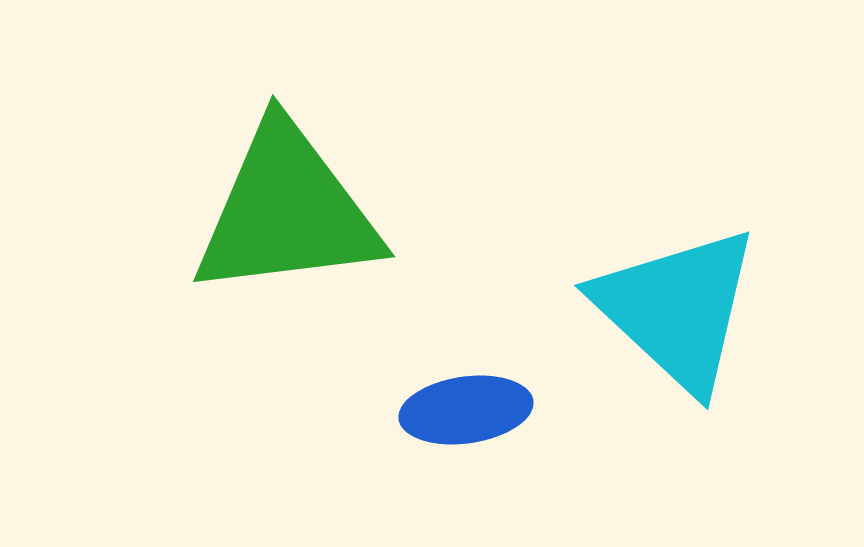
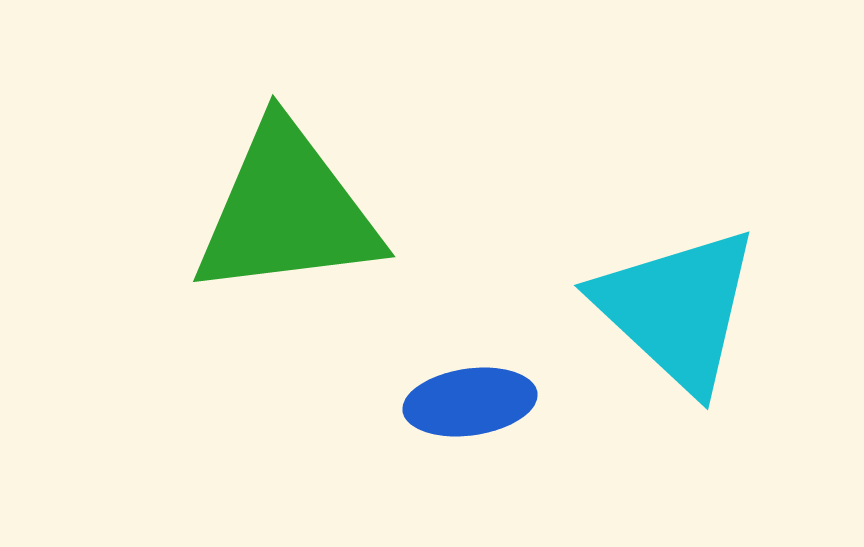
blue ellipse: moved 4 px right, 8 px up
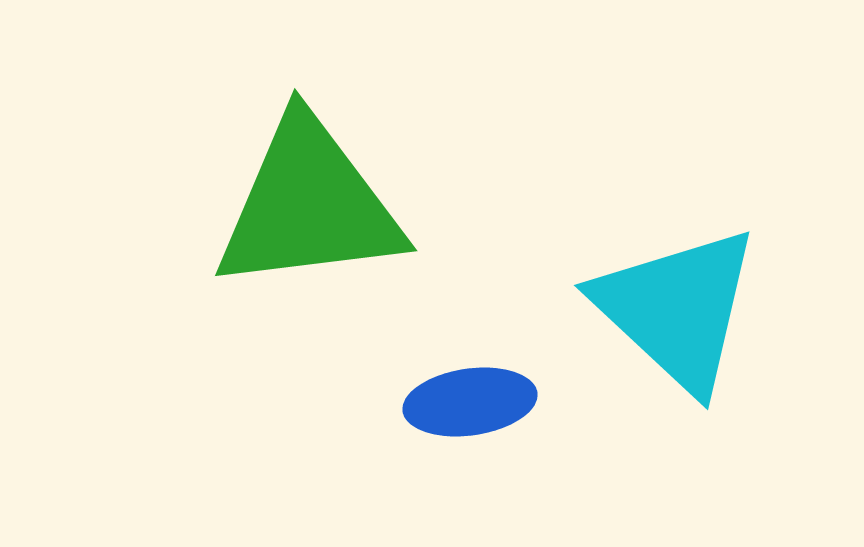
green triangle: moved 22 px right, 6 px up
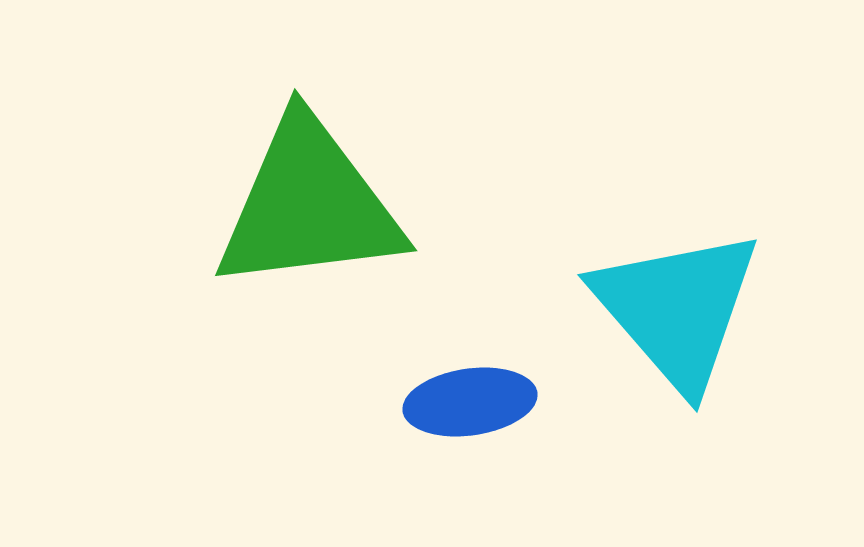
cyan triangle: rotated 6 degrees clockwise
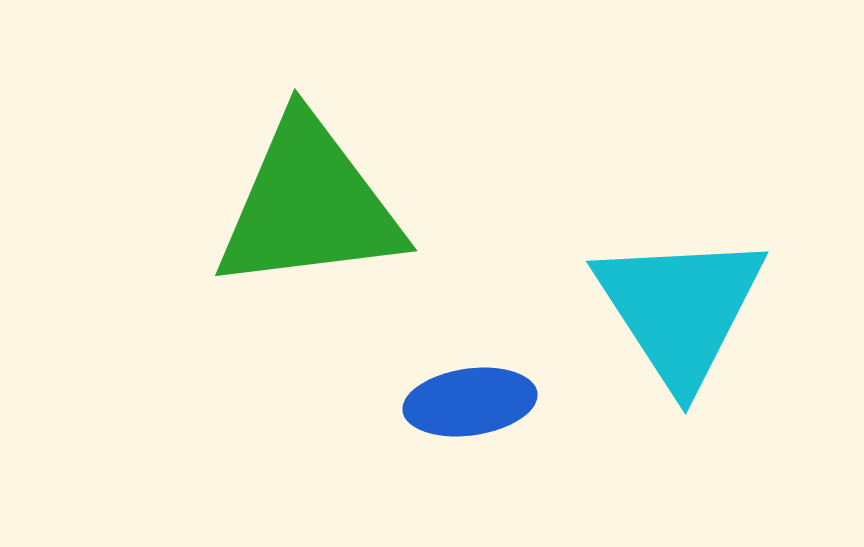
cyan triangle: moved 3 px right; rotated 8 degrees clockwise
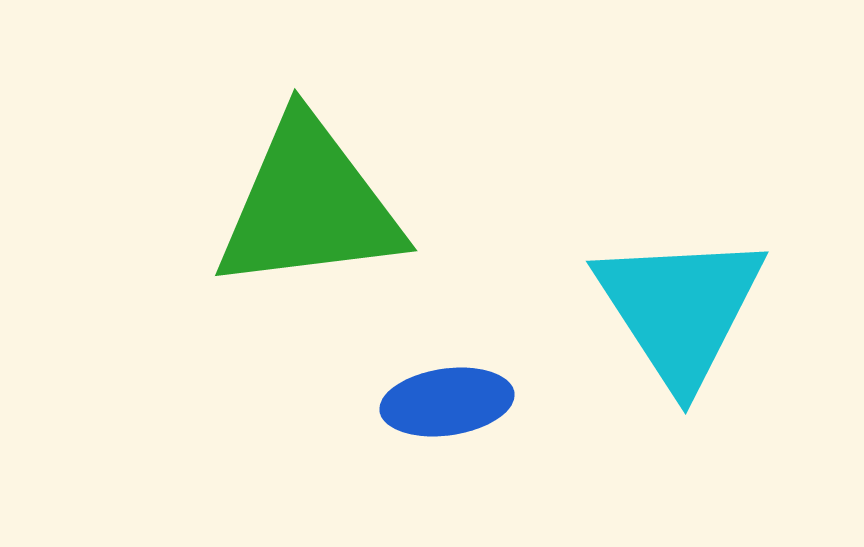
blue ellipse: moved 23 px left
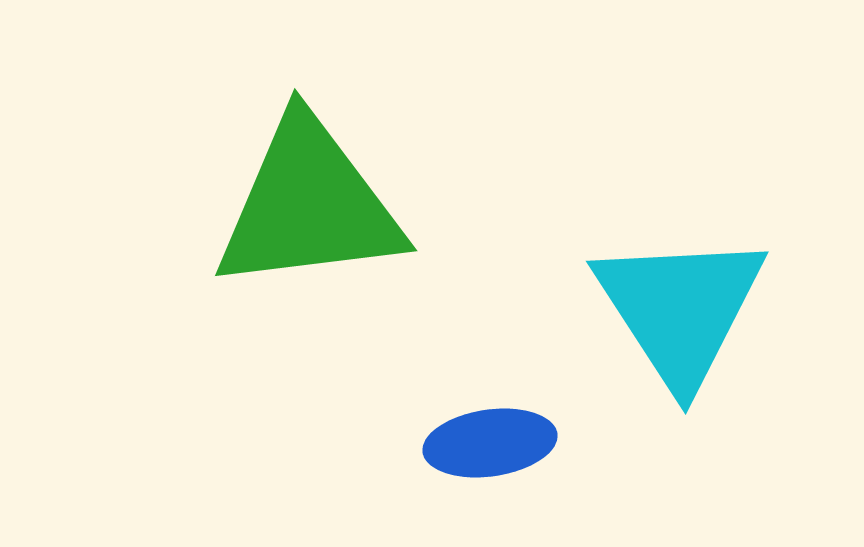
blue ellipse: moved 43 px right, 41 px down
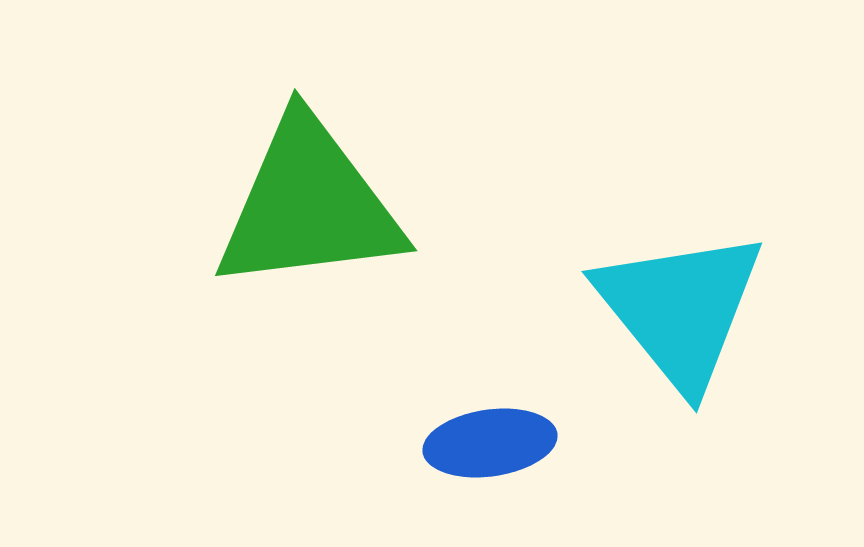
cyan triangle: rotated 6 degrees counterclockwise
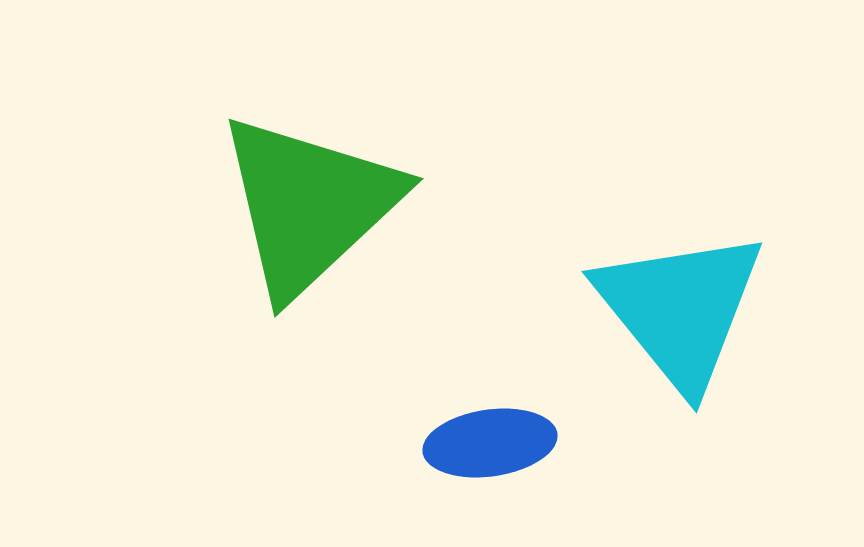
green triangle: rotated 36 degrees counterclockwise
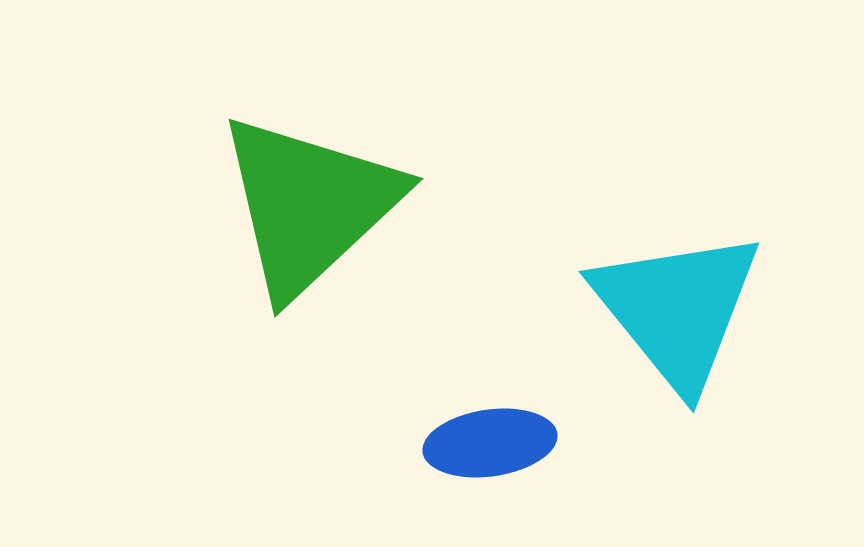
cyan triangle: moved 3 px left
